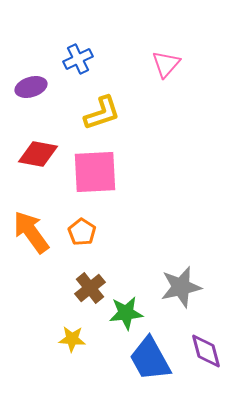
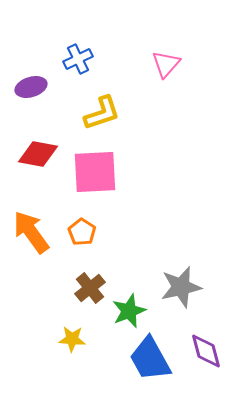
green star: moved 3 px right, 2 px up; rotated 16 degrees counterclockwise
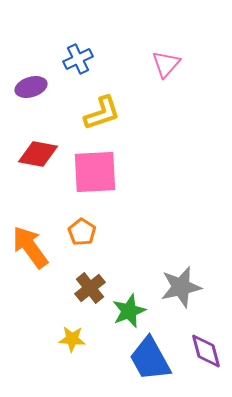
orange arrow: moved 1 px left, 15 px down
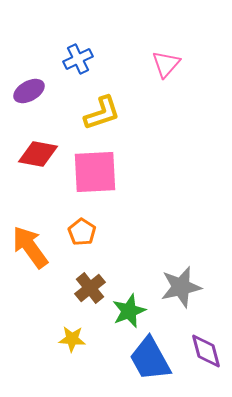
purple ellipse: moved 2 px left, 4 px down; rotated 12 degrees counterclockwise
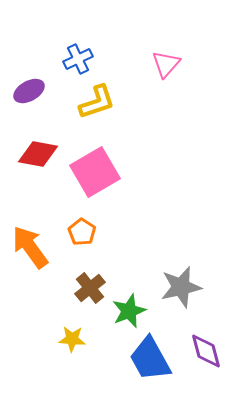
yellow L-shape: moved 5 px left, 11 px up
pink square: rotated 27 degrees counterclockwise
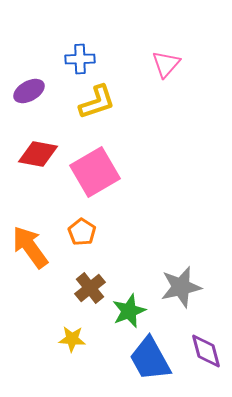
blue cross: moved 2 px right; rotated 24 degrees clockwise
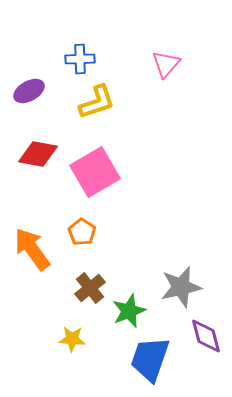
orange arrow: moved 2 px right, 2 px down
purple diamond: moved 15 px up
blue trapezoid: rotated 48 degrees clockwise
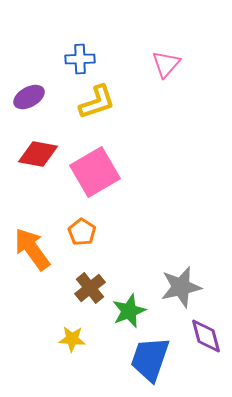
purple ellipse: moved 6 px down
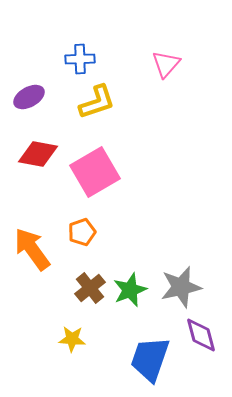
orange pentagon: rotated 20 degrees clockwise
green star: moved 1 px right, 21 px up
purple diamond: moved 5 px left, 1 px up
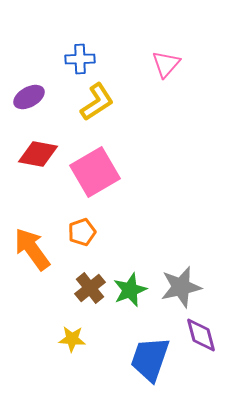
yellow L-shape: rotated 15 degrees counterclockwise
